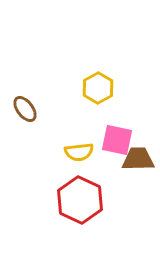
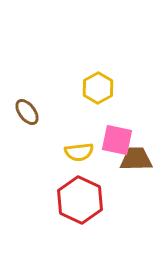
brown ellipse: moved 2 px right, 3 px down
brown trapezoid: moved 2 px left
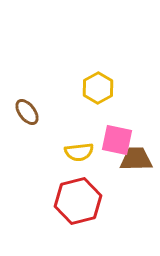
red hexagon: moved 2 px left, 1 px down; rotated 21 degrees clockwise
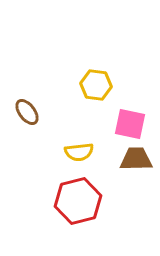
yellow hexagon: moved 2 px left, 3 px up; rotated 24 degrees counterclockwise
pink square: moved 13 px right, 16 px up
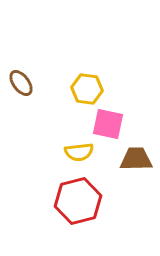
yellow hexagon: moved 9 px left, 4 px down
brown ellipse: moved 6 px left, 29 px up
pink square: moved 22 px left
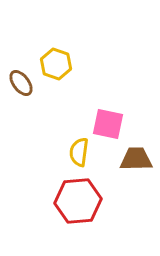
yellow hexagon: moved 31 px left, 25 px up; rotated 12 degrees clockwise
yellow semicircle: rotated 104 degrees clockwise
red hexagon: rotated 9 degrees clockwise
